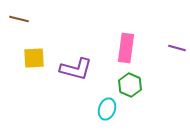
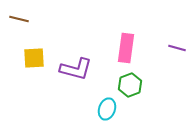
green hexagon: rotated 15 degrees clockwise
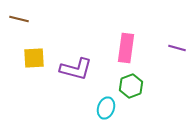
green hexagon: moved 1 px right, 1 px down
cyan ellipse: moved 1 px left, 1 px up
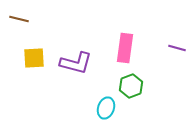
pink rectangle: moved 1 px left
purple L-shape: moved 6 px up
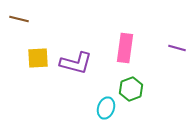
yellow square: moved 4 px right
green hexagon: moved 3 px down
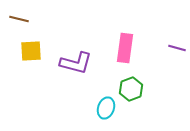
yellow square: moved 7 px left, 7 px up
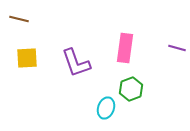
yellow square: moved 4 px left, 7 px down
purple L-shape: rotated 56 degrees clockwise
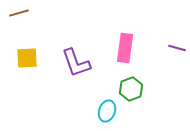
brown line: moved 6 px up; rotated 30 degrees counterclockwise
cyan ellipse: moved 1 px right, 3 px down
